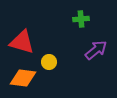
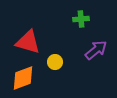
red triangle: moved 6 px right
yellow circle: moved 6 px right
orange diamond: rotated 28 degrees counterclockwise
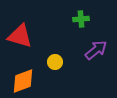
red triangle: moved 8 px left, 6 px up
orange diamond: moved 3 px down
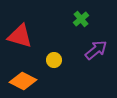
green cross: rotated 35 degrees counterclockwise
yellow circle: moved 1 px left, 2 px up
orange diamond: rotated 48 degrees clockwise
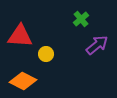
red triangle: rotated 12 degrees counterclockwise
purple arrow: moved 1 px right, 5 px up
yellow circle: moved 8 px left, 6 px up
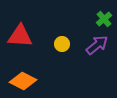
green cross: moved 23 px right
yellow circle: moved 16 px right, 10 px up
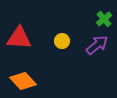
red triangle: moved 1 px left, 2 px down
yellow circle: moved 3 px up
orange diamond: rotated 20 degrees clockwise
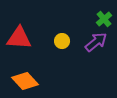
purple arrow: moved 1 px left, 3 px up
orange diamond: moved 2 px right
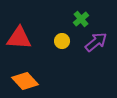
green cross: moved 23 px left
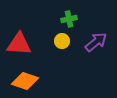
green cross: moved 12 px left; rotated 28 degrees clockwise
red triangle: moved 6 px down
orange diamond: rotated 28 degrees counterclockwise
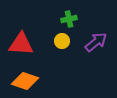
red triangle: moved 2 px right
